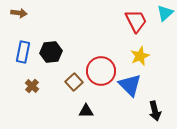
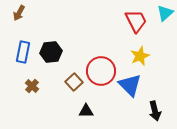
brown arrow: rotated 112 degrees clockwise
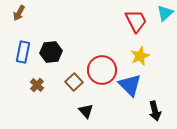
red circle: moved 1 px right, 1 px up
brown cross: moved 5 px right, 1 px up
black triangle: rotated 49 degrees clockwise
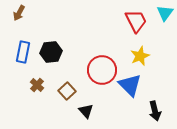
cyan triangle: rotated 12 degrees counterclockwise
brown square: moved 7 px left, 9 px down
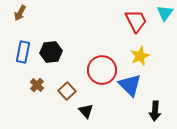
brown arrow: moved 1 px right
black arrow: rotated 18 degrees clockwise
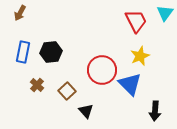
blue triangle: moved 1 px up
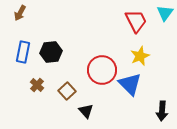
black arrow: moved 7 px right
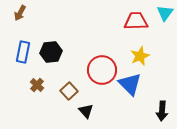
red trapezoid: rotated 65 degrees counterclockwise
brown square: moved 2 px right
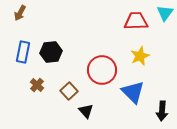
blue triangle: moved 3 px right, 8 px down
